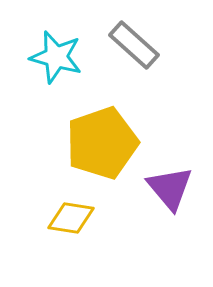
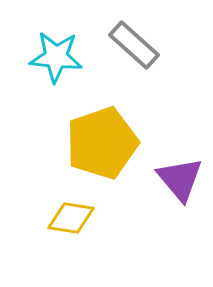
cyan star: rotated 10 degrees counterclockwise
purple triangle: moved 10 px right, 9 px up
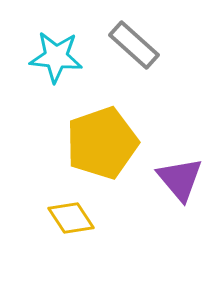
yellow diamond: rotated 48 degrees clockwise
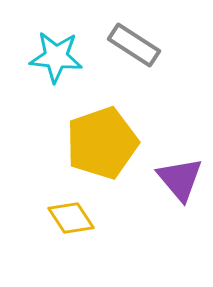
gray rectangle: rotated 9 degrees counterclockwise
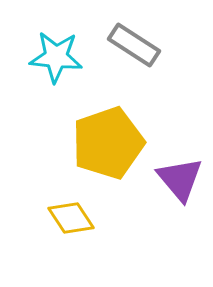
yellow pentagon: moved 6 px right
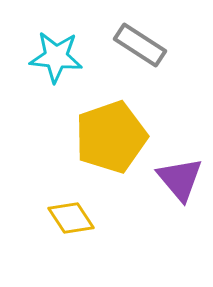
gray rectangle: moved 6 px right
yellow pentagon: moved 3 px right, 6 px up
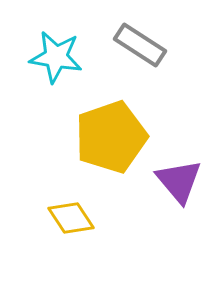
cyan star: rotated 4 degrees clockwise
purple triangle: moved 1 px left, 2 px down
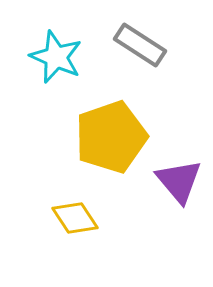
cyan star: rotated 14 degrees clockwise
yellow diamond: moved 4 px right
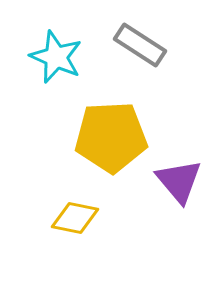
yellow pentagon: rotated 16 degrees clockwise
yellow diamond: rotated 45 degrees counterclockwise
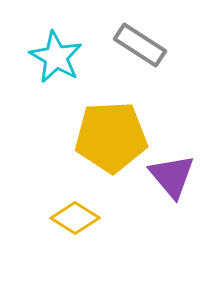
cyan star: rotated 6 degrees clockwise
purple triangle: moved 7 px left, 5 px up
yellow diamond: rotated 21 degrees clockwise
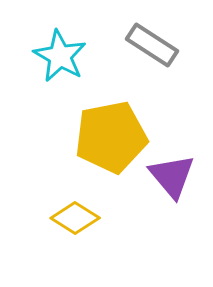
gray rectangle: moved 12 px right
cyan star: moved 4 px right, 1 px up
yellow pentagon: rotated 8 degrees counterclockwise
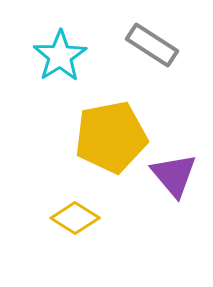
cyan star: rotated 10 degrees clockwise
purple triangle: moved 2 px right, 1 px up
